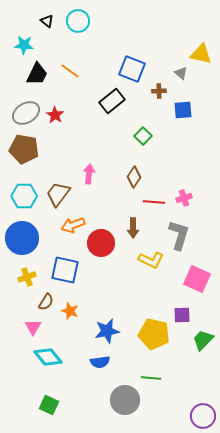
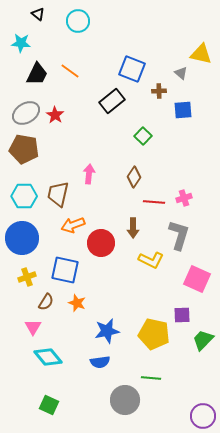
black triangle at (47, 21): moved 9 px left, 7 px up
cyan star at (24, 45): moved 3 px left, 2 px up
brown trapezoid at (58, 194): rotated 24 degrees counterclockwise
orange star at (70, 311): moved 7 px right, 8 px up
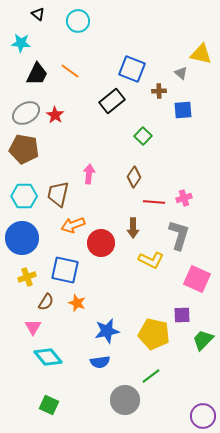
green line at (151, 378): moved 2 px up; rotated 42 degrees counterclockwise
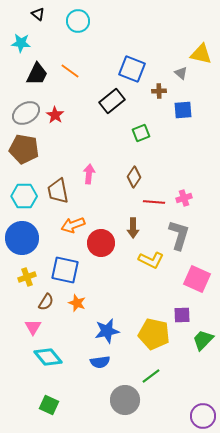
green square at (143, 136): moved 2 px left, 3 px up; rotated 24 degrees clockwise
brown trapezoid at (58, 194): moved 3 px up; rotated 24 degrees counterclockwise
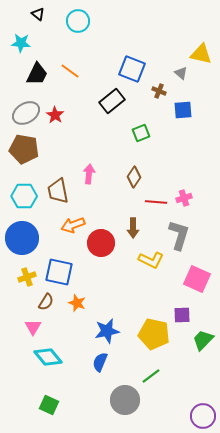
brown cross at (159, 91): rotated 24 degrees clockwise
red line at (154, 202): moved 2 px right
blue square at (65, 270): moved 6 px left, 2 px down
blue semicircle at (100, 362): rotated 120 degrees clockwise
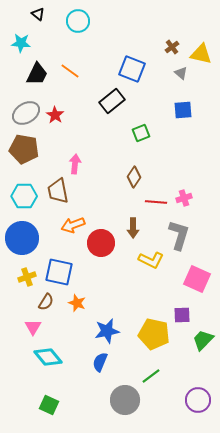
brown cross at (159, 91): moved 13 px right, 44 px up; rotated 32 degrees clockwise
pink arrow at (89, 174): moved 14 px left, 10 px up
purple circle at (203, 416): moved 5 px left, 16 px up
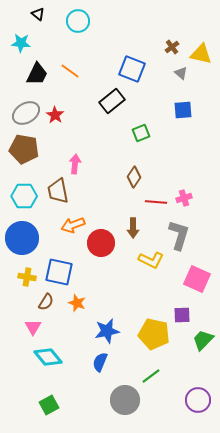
yellow cross at (27, 277): rotated 30 degrees clockwise
green square at (49, 405): rotated 36 degrees clockwise
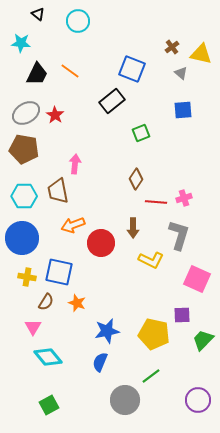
brown diamond at (134, 177): moved 2 px right, 2 px down
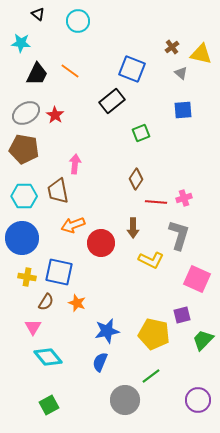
purple square at (182, 315): rotated 12 degrees counterclockwise
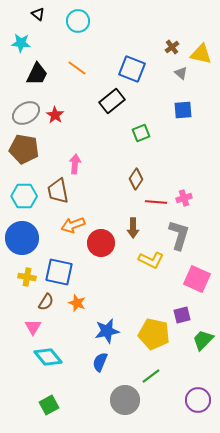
orange line at (70, 71): moved 7 px right, 3 px up
